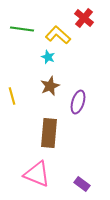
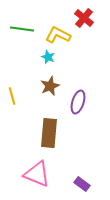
yellow L-shape: rotated 15 degrees counterclockwise
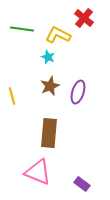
purple ellipse: moved 10 px up
pink triangle: moved 1 px right, 2 px up
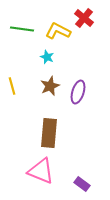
yellow L-shape: moved 4 px up
cyan star: moved 1 px left
yellow line: moved 10 px up
pink triangle: moved 3 px right, 1 px up
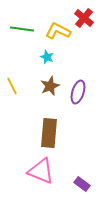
yellow line: rotated 12 degrees counterclockwise
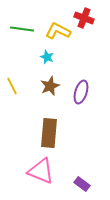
red cross: rotated 18 degrees counterclockwise
purple ellipse: moved 3 px right
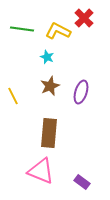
red cross: rotated 24 degrees clockwise
yellow line: moved 1 px right, 10 px down
purple rectangle: moved 2 px up
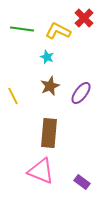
purple ellipse: moved 1 px down; rotated 20 degrees clockwise
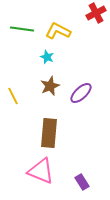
red cross: moved 12 px right, 5 px up; rotated 18 degrees clockwise
purple ellipse: rotated 10 degrees clockwise
purple rectangle: rotated 21 degrees clockwise
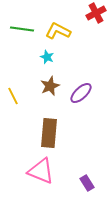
purple rectangle: moved 5 px right, 1 px down
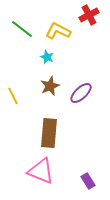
red cross: moved 7 px left, 2 px down
green line: rotated 30 degrees clockwise
purple rectangle: moved 1 px right, 2 px up
